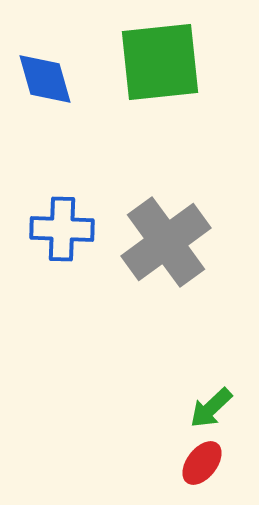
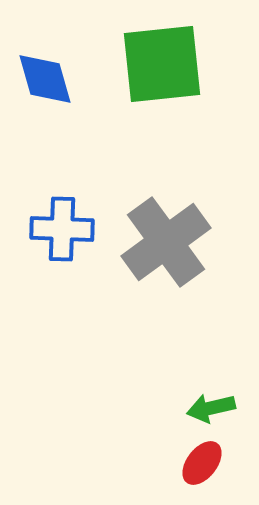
green square: moved 2 px right, 2 px down
green arrow: rotated 30 degrees clockwise
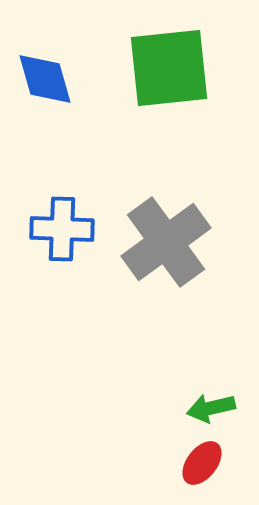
green square: moved 7 px right, 4 px down
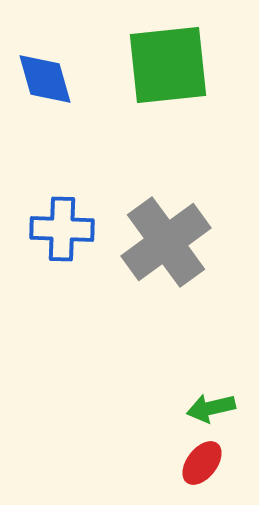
green square: moved 1 px left, 3 px up
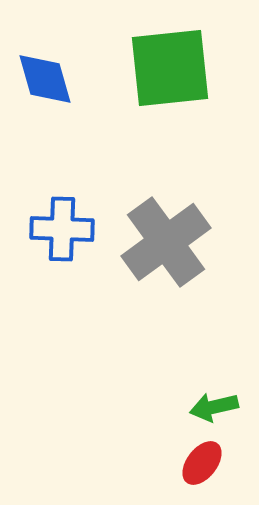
green square: moved 2 px right, 3 px down
green arrow: moved 3 px right, 1 px up
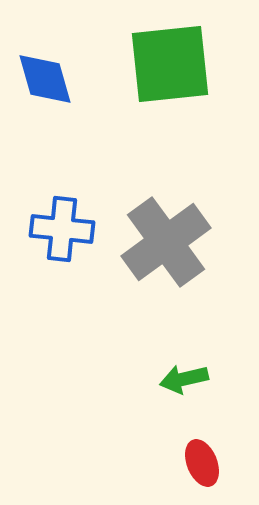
green square: moved 4 px up
blue cross: rotated 4 degrees clockwise
green arrow: moved 30 px left, 28 px up
red ellipse: rotated 60 degrees counterclockwise
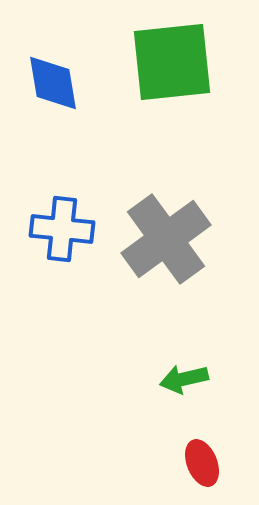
green square: moved 2 px right, 2 px up
blue diamond: moved 8 px right, 4 px down; rotated 6 degrees clockwise
gray cross: moved 3 px up
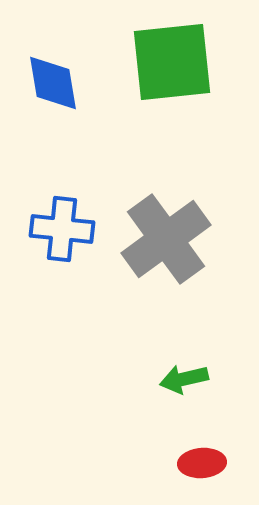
red ellipse: rotated 72 degrees counterclockwise
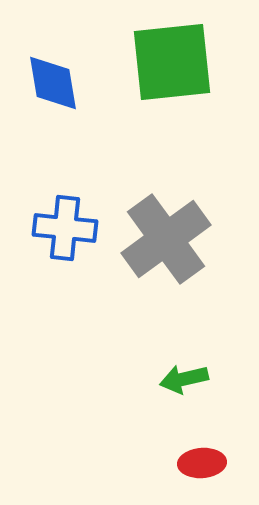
blue cross: moved 3 px right, 1 px up
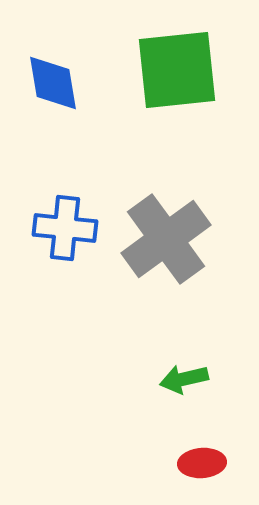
green square: moved 5 px right, 8 px down
